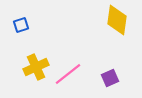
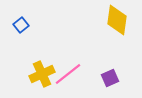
blue square: rotated 21 degrees counterclockwise
yellow cross: moved 6 px right, 7 px down
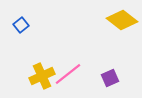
yellow diamond: moved 5 px right; rotated 60 degrees counterclockwise
yellow cross: moved 2 px down
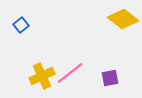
yellow diamond: moved 1 px right, 1 px up
pink line: moved 2 px right, 1 px up
purple square: rotated 12 degrees clockwise
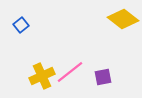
pink line: moved 1 px up
purple square: moved 7 px left, 1 px up
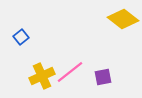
blue square: moved 12 px down
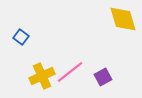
yellow diamond: rotated 36 degrees clockwise
blue square: rotated 14 degrees counterclockwise
purple square: rotated 18 degrees counterclockwise
